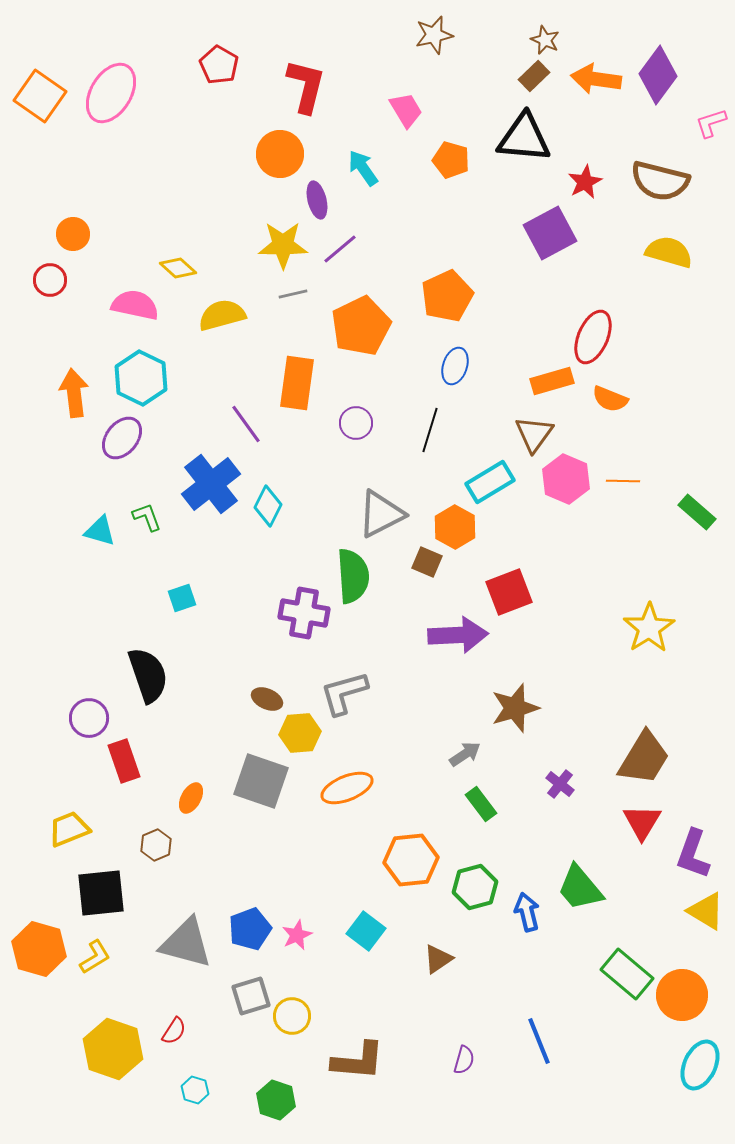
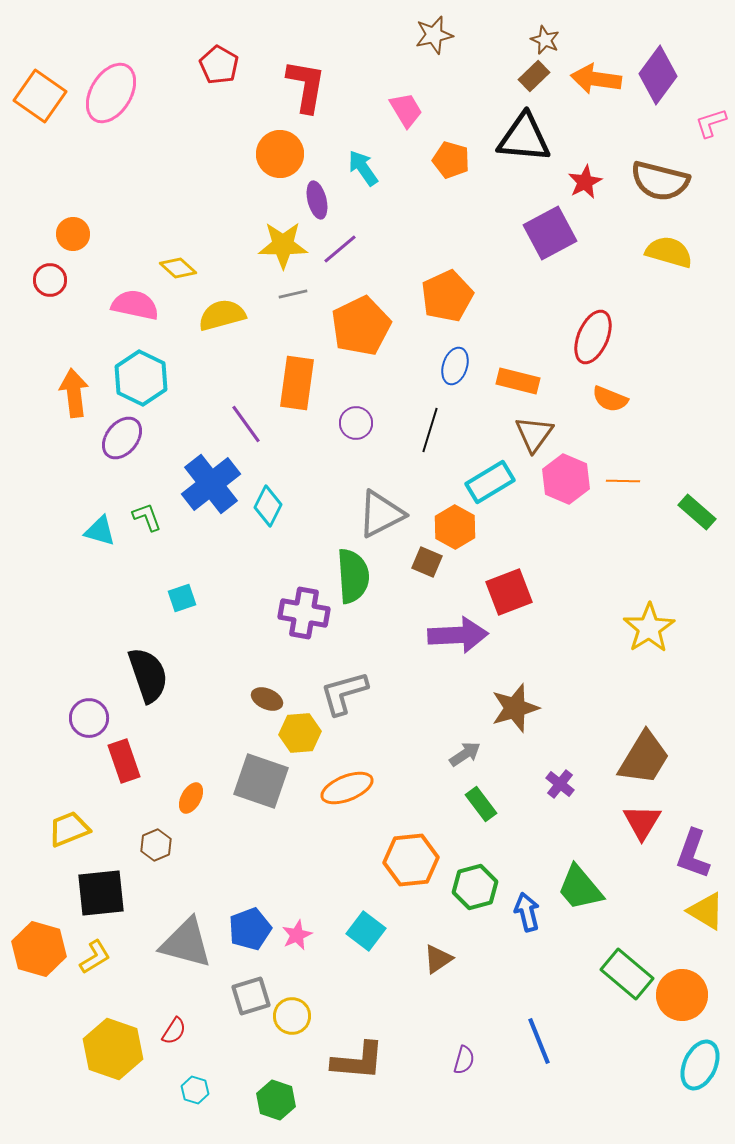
red L-shape at (306, 86): rotated 4 degrees counterclockwise
orange rectangle at (552, 381): moved 34 px left; rotated 30 degrees clockwise
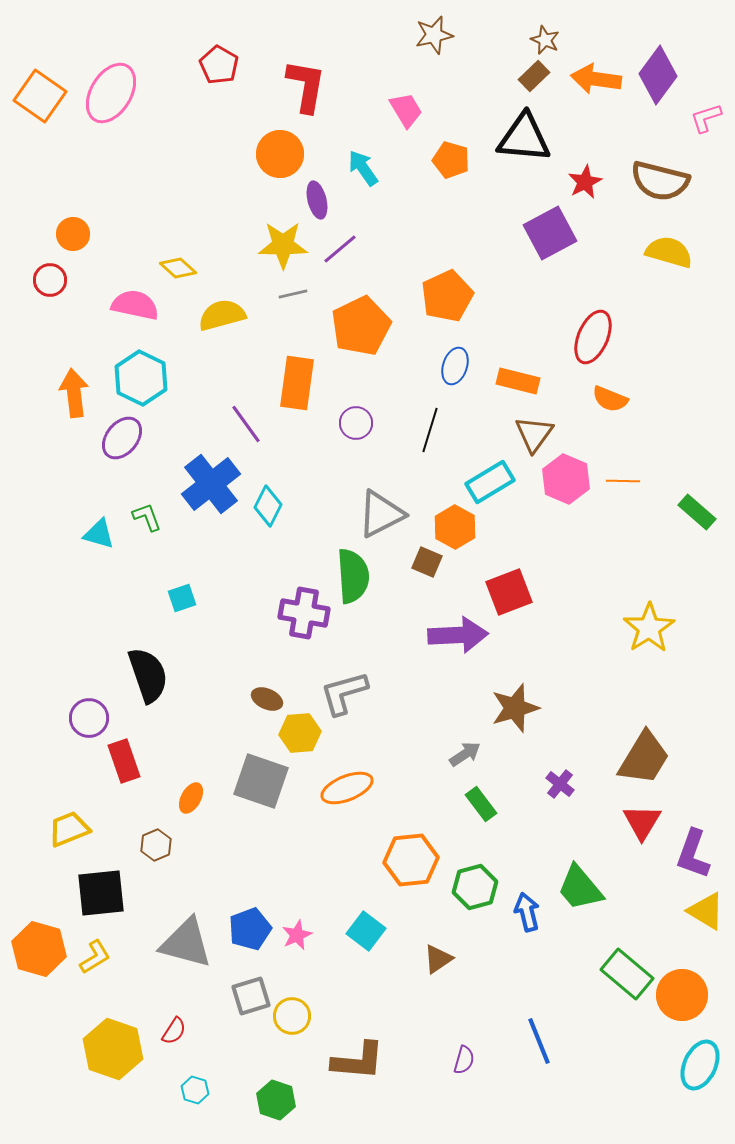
pink L-shape at (711, 123): moved 5 px left, 5 px up
cyan triangle at (100, 531): moved 1 px left, 3 px down
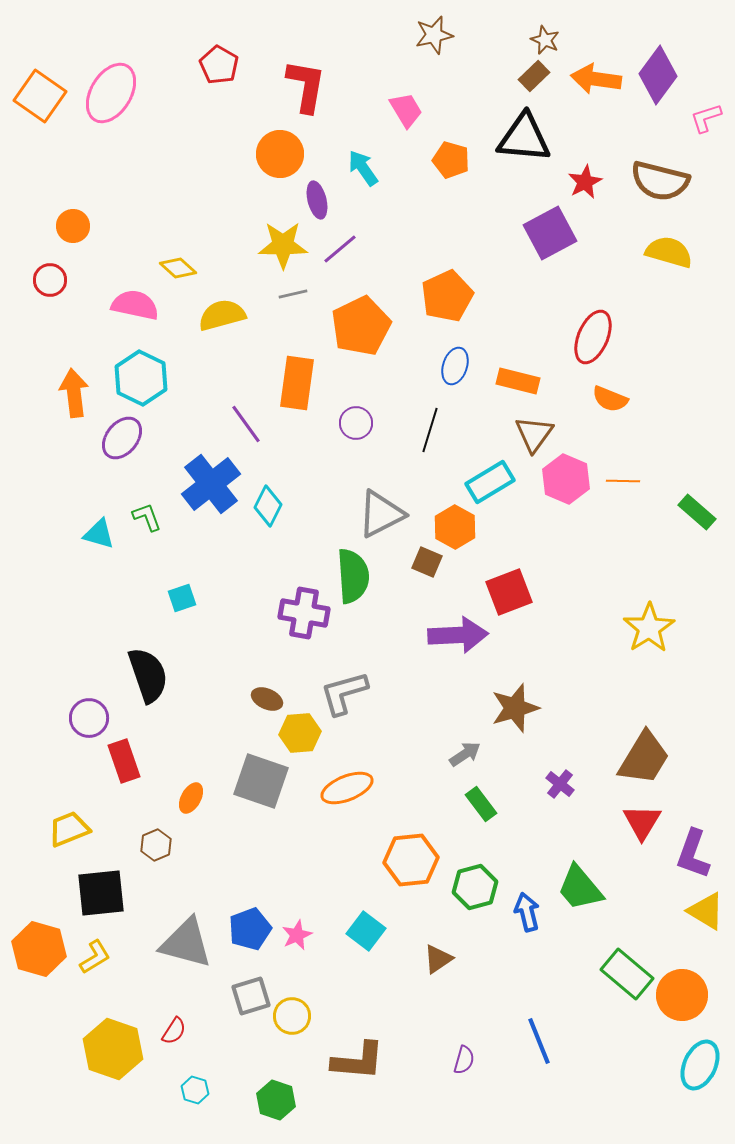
orange circle at (73, 234): moved 8 px up
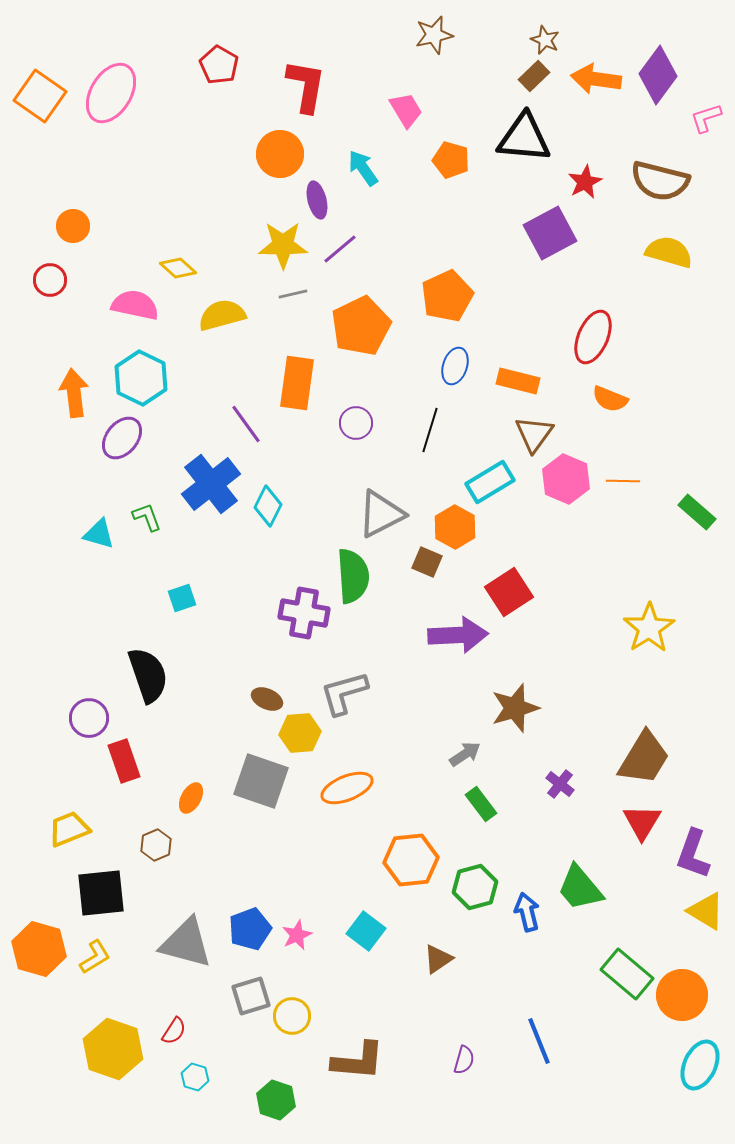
red square at (509, 592): rotated 12 degrees counterclockwise
cyan hexagon at (195, 1090): moved 13 px up
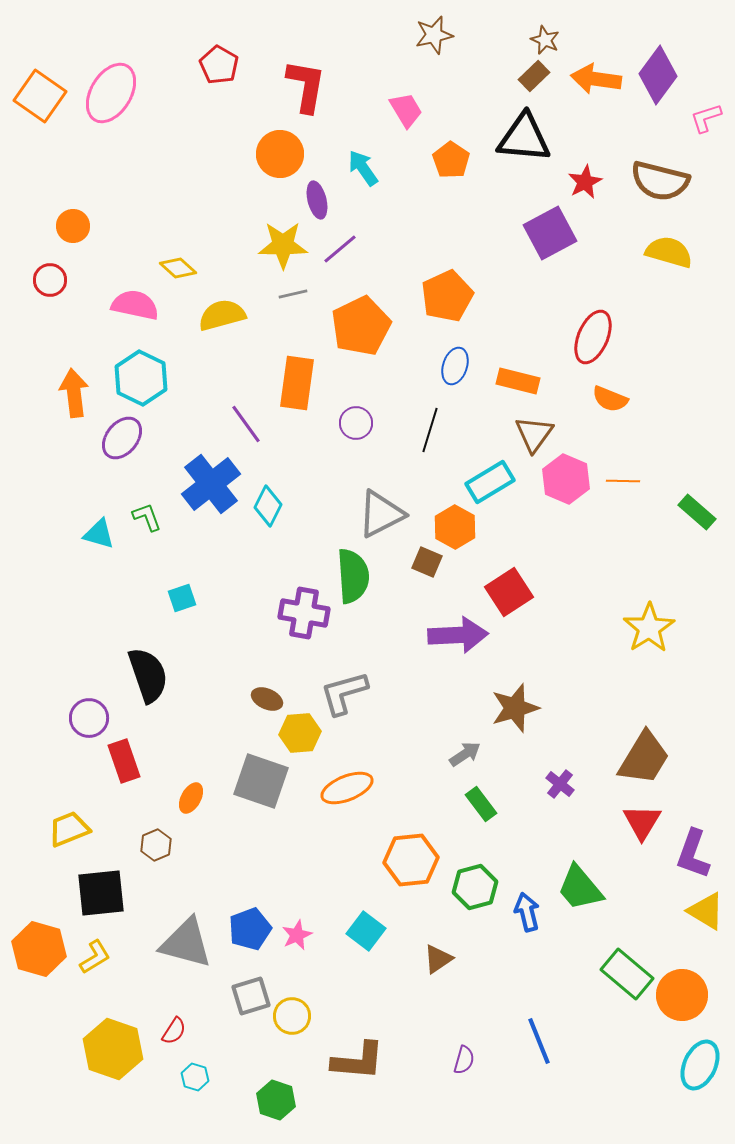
orange pentagon at (451, 160): rotated 18 degrees clockwise
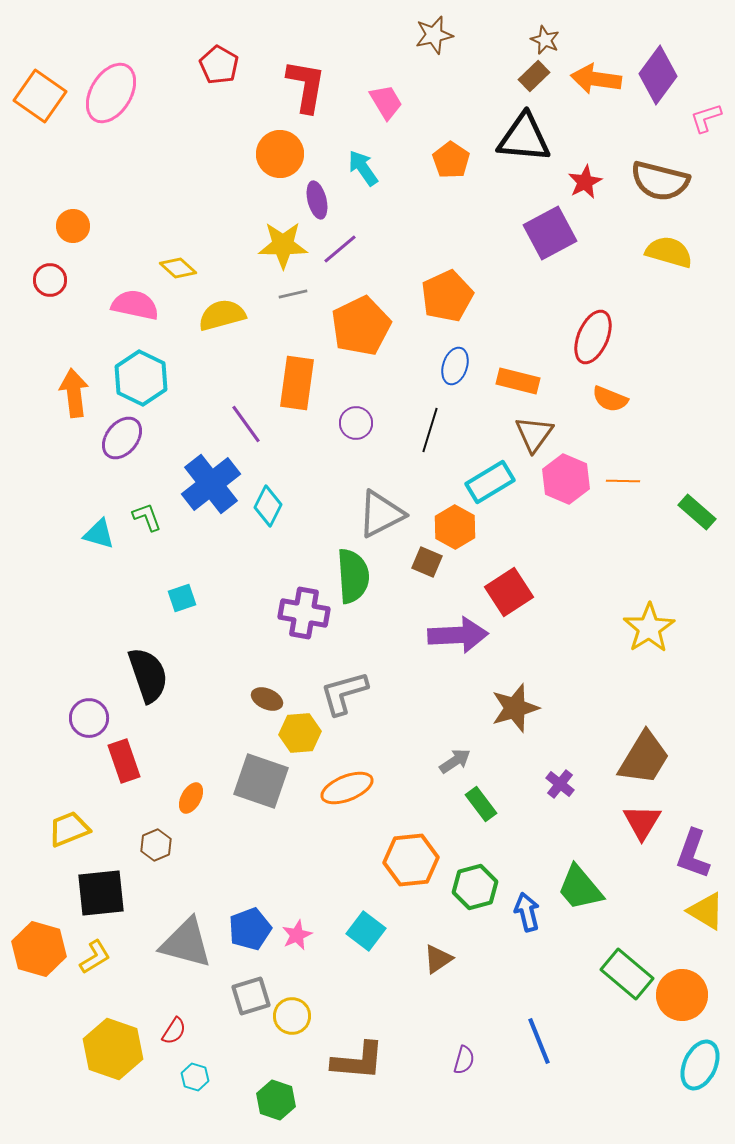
pink trapezoid at (406, 110): moved 20 px left, 8 px up
gray arrow at (465, 754): moved 10 px left, 7 px down
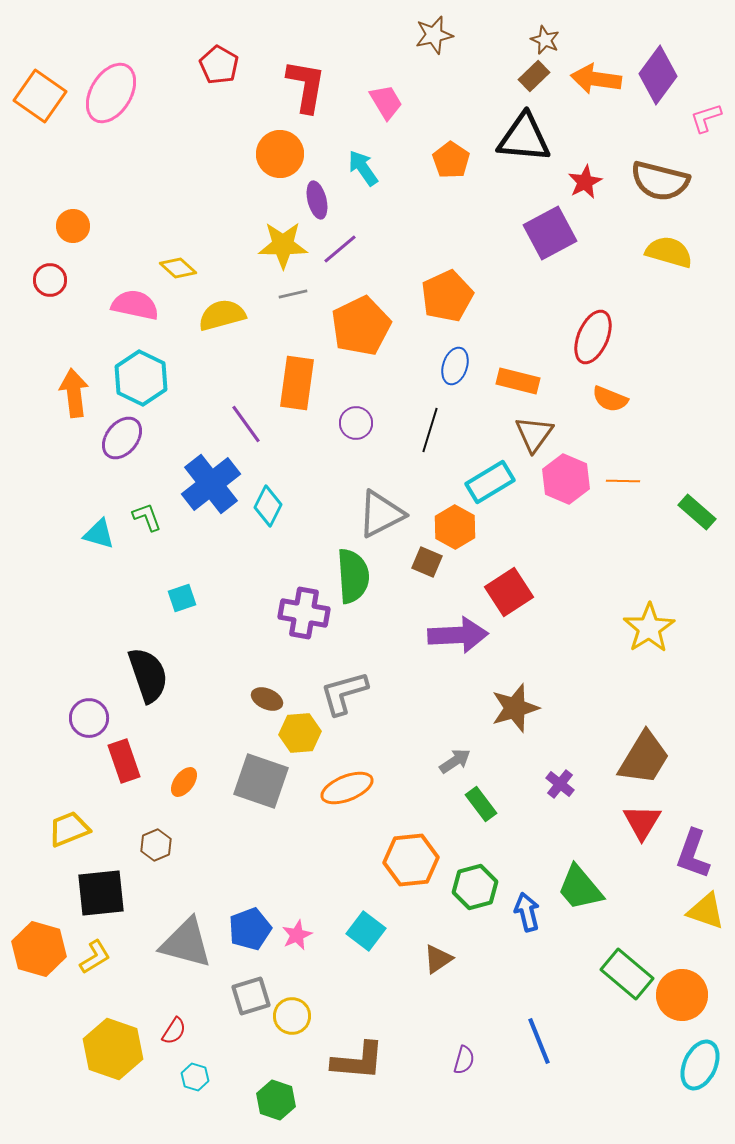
orange ellipse at (191, 798): moved 7 px left, 16 px up; rotated 8 degrees clockwise
yellow triangle at (706, 911): rotated 12 degrees counterclockwise
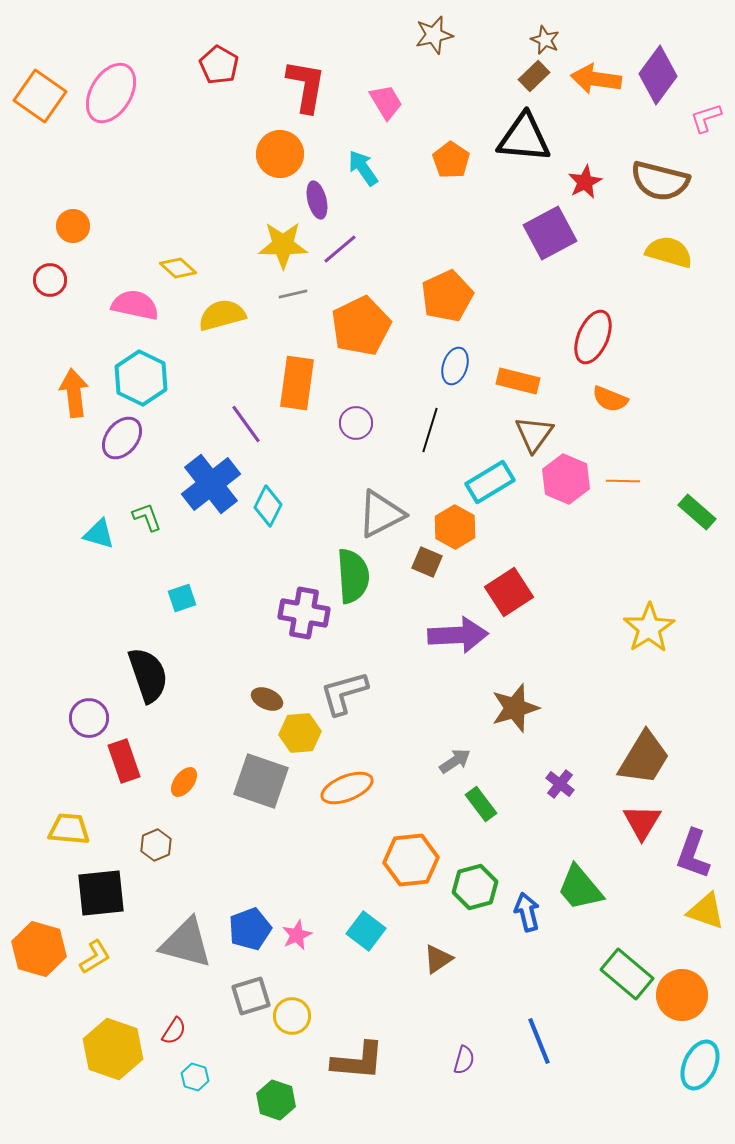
yellow trapezoid at (69, 829): rotated 27 degrees clockwise
